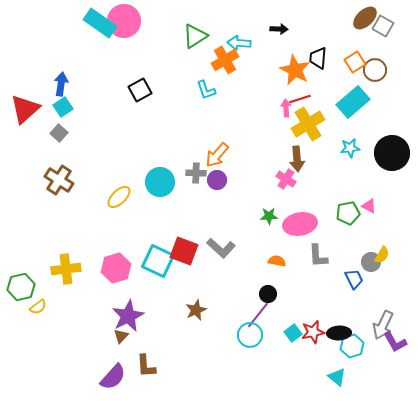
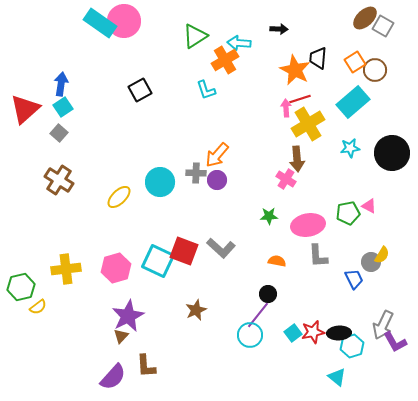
pink ellipse at (300, 224): moved 8 px right, 1 px down
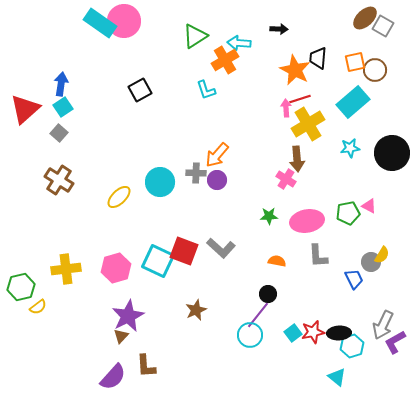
orange square at (355, 62): rotated 20 degrees clockwise
pink ellipse at (308, 225): moved 1 px left, 4 px up
purple L-shape at (395, 342): rotated 90 degrees clockwise
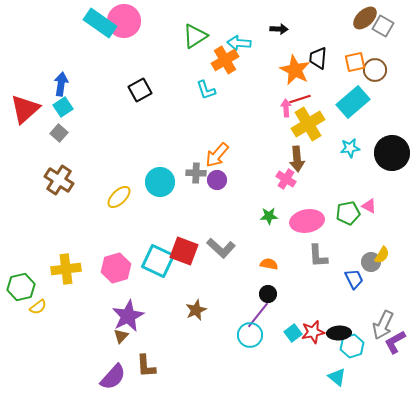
orange semicircle at (277, 261): moved 8 px left, 3 px down
